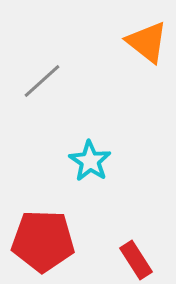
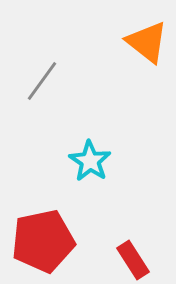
gray line: rotated 12 degrees counterclockwise
red pentagon: rotated 14 degrees counterclockwise
red rectangle: moved 3 px left
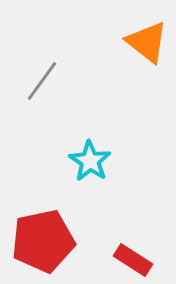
red rectangle: rotated 24 degrees counterclockwise
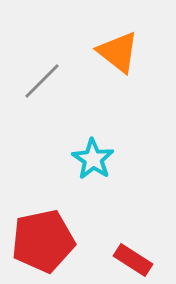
orange triangle: moved 29 px left, 10 px down
gray line: rotated 9 degrees clockwise
cyan star: moved 3 px right, 2 px up
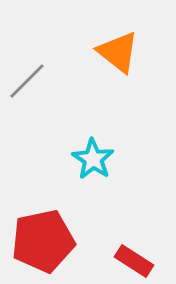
gray line: moved 15 px left
red rectangle: moved 1 px right, 1 px down
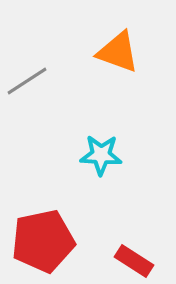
orange triangle: rotated 18 degrees counterclockwise
gray line: rotated 12 degrees clockwise
cyan star: moved 8 px right, 4 px up; rotated 30 degrees counterclockwise
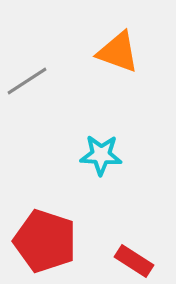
red pentagon: moved 2 px right; rotated 30 degrees clockwise
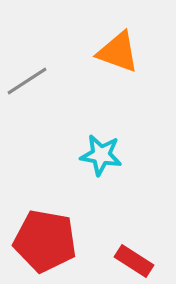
cyan star: rotated 6 degrees clockwise
red pentagon: rotated 8 degrees counterclockwise
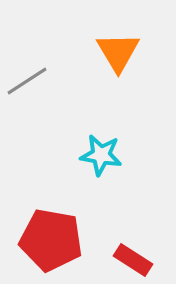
orange triangle: rotated 39 degrees clockwise
red pentagon: moved 6 px right, 1 px up
red rectangle: moved 1 px left, 1 px up
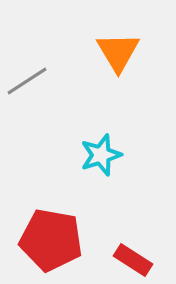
cyan star: rotated 27 degrees counterclockwise
